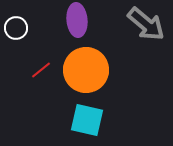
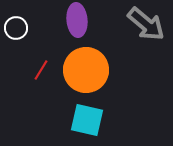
red line: rotated 20 degrees counterclockwise
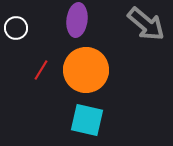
purple ellipse: rotated 12 degrees clockwise
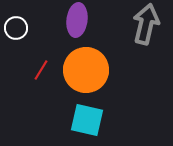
gray arrow: rotated 117 degrees counterclockwise
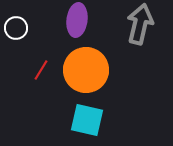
gray arrow: moved 6 px left
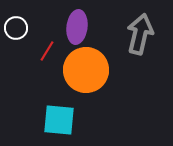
purple ellipse: moved 7 px down
gray arrow: moved 10 px down
red line: moved 6 px right, 19 px up
cyan square: moved 28 px left; rotated 8 degrees counterclockwise
